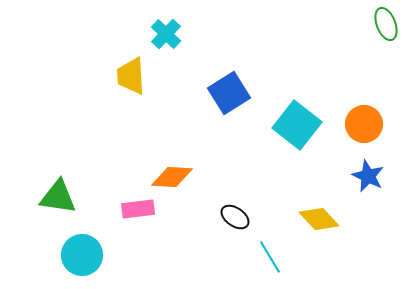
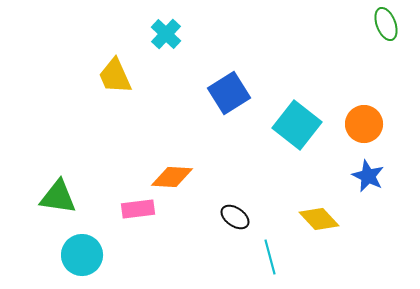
yellow trapezoid: moved 16 px left; rotated 21 degrees counterclockwise
cyan line: rotated 16 degrees clockwise
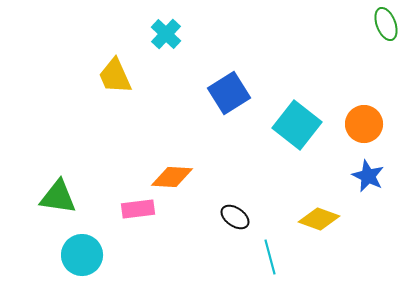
yellow diamond: rotated 27 degrees counterclockwise
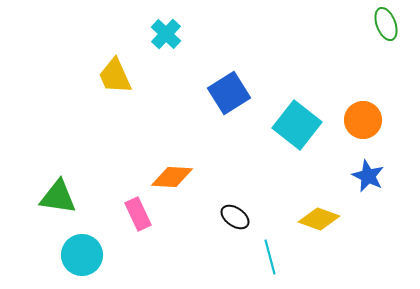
orange circle: moved 1 px left, 4 px up
pink rectangle: moved 5 px down; rotated 72 degrees clockwise
